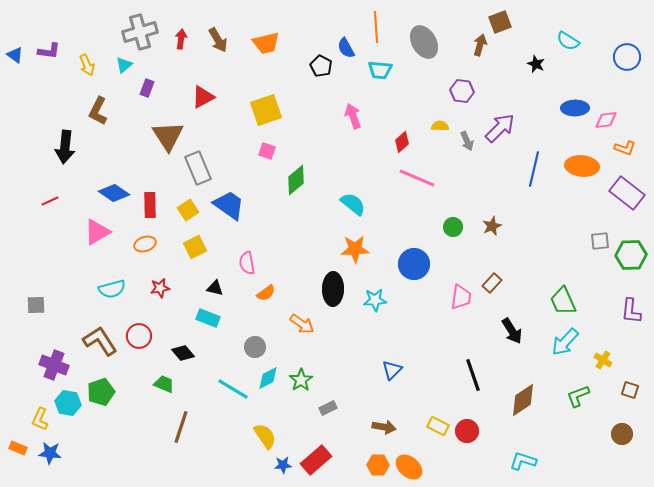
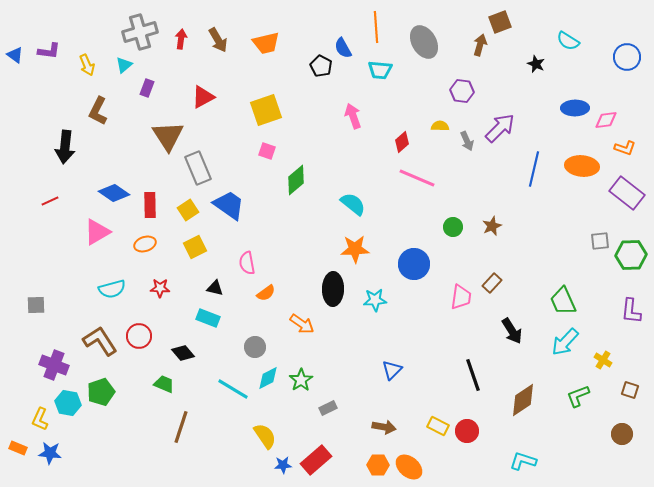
blue semicircle at (346, 48): moved 3 px left
red star at (160, 288): rotated 12 degrees clockwise
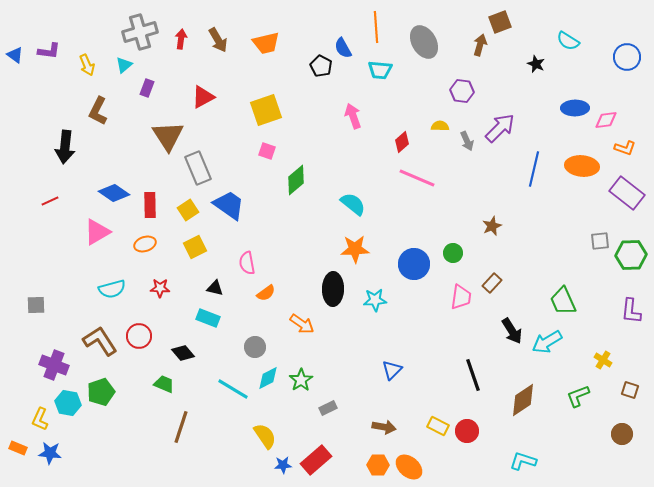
green circle at (453, 227): moved 26 px down
cyan arrow at (565, 342): moved 18 px left; rotated 16 degrees clockwise
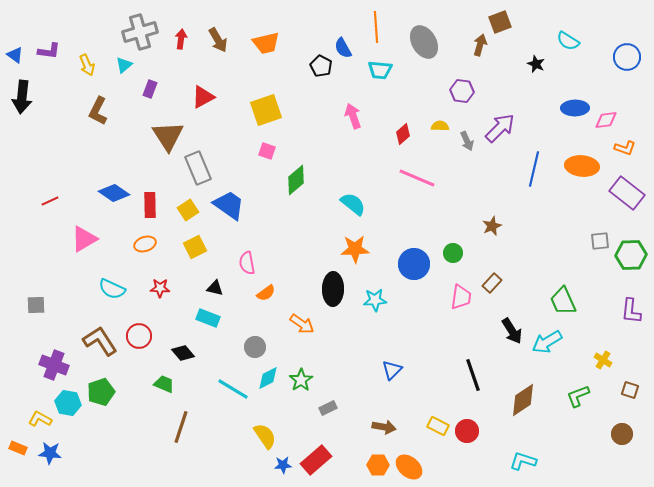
purple rectangle at (147, 88): moved 3 px right, 1 px down
red diamond at (402, 142): moved 1 px right, 8 px up
black arrow at (65, 147): moved 43 px left, 50 px up
pink triangle at (97, 232): moved 13 px left, 7 px down
cyan semicircle at (112, 289): rotated 40 degrees clockwise
yellow L-shape at (40, 419): rotated 95 degrees clockwise
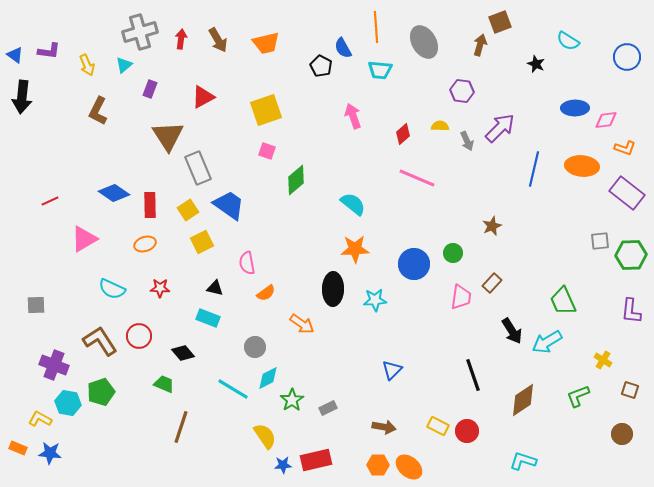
yellow square at (195, 247): moved 7 px right, 5 px up
green star at (301, 380): moved 9 px left, 20 px down
red rectangle at (316, 460): rotated 28 degrees clockwise
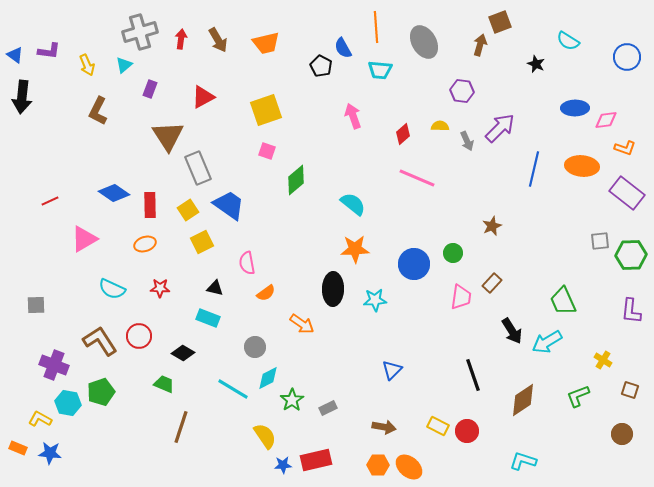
black diamond at (183, 353): rotated 20 degrees counterclockwise
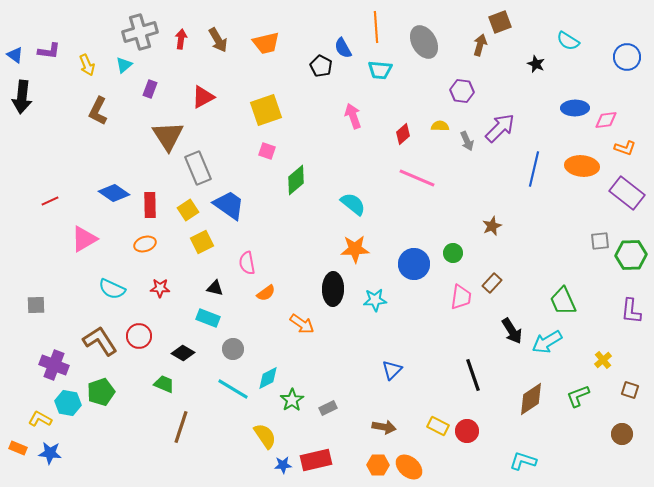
gray circle at (255, 347): moved 22 px left, 2 px down
yellow cross at (603, 360): rotated 18 degrees clockwise
brown diamond at (523, 400): moved 8 px right, 1 px up
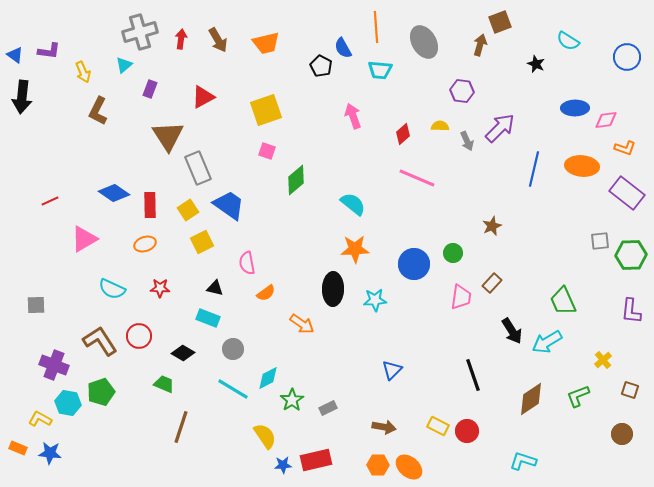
yellow arrow at (87, 65): moved 4 px left, 7 px down
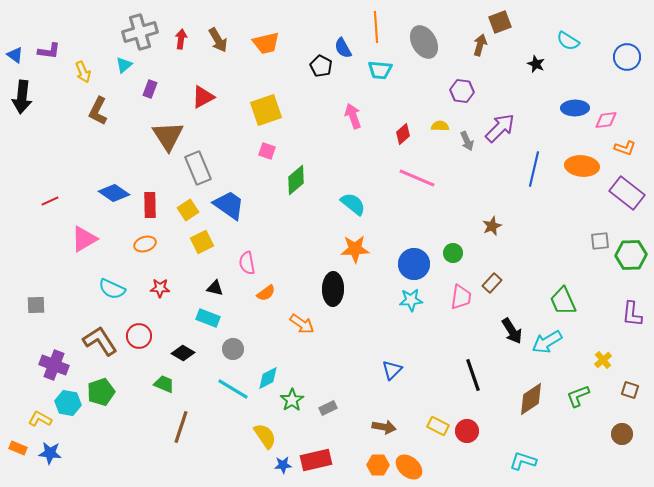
cyan star at (375, 300): moved 36 px right
purple L-shape at (631, 311): moved 1 px right, 3 px down
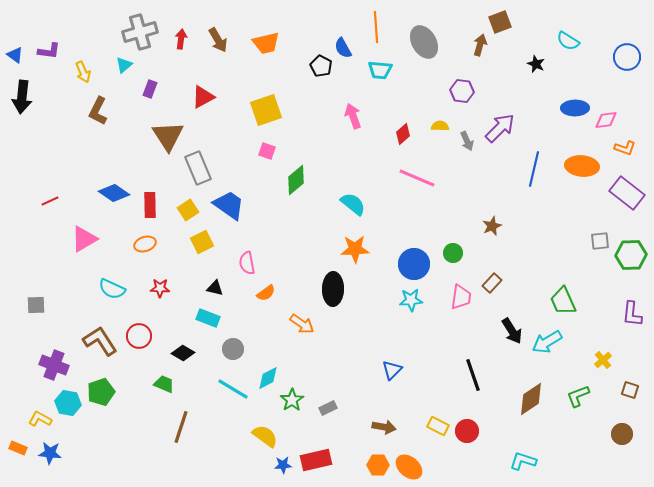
yellow semicircle at (265, 436): rotated 20 degrees counterclockwise
